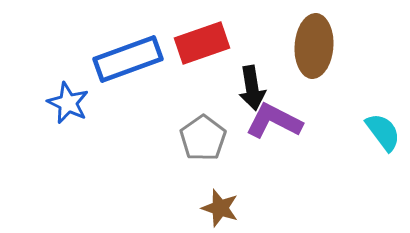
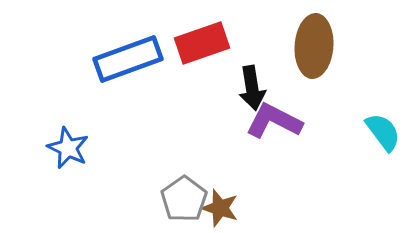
blue star: moved 45 px down
gray pentagon: moved 19 px left, 61 px down
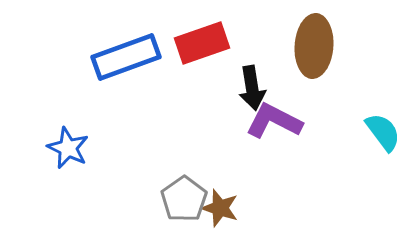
blue rectangle: moved 2 px left, 2 px up
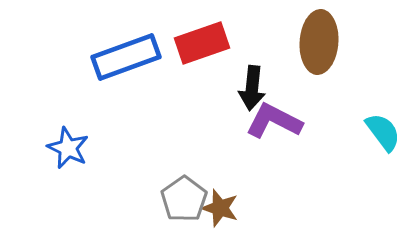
brown ellipse: moved 5 px right, 4 px up
black arrow: rotated 15 degrees clockwise
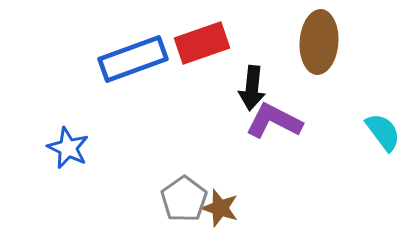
blue rectangle: moved 7 px right, 2 px down
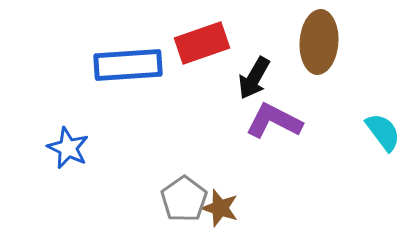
blue rectangle: moved 5 px left, 6 px down; rotated 16 degrees clockwise
black arrow: moved 2 px right, 10 px up; rotated 24 degrees clockwise
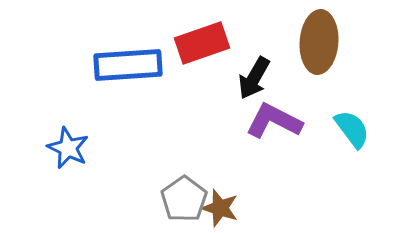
cyan semicircle: moved 31 px left, 3 px up
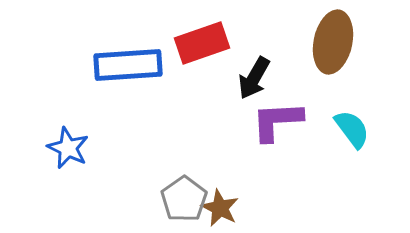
brown ellipse: moved 14 px right; rotated 8 degrees clockwise
purple L-shape: moved 3 px right; rotated 30 degrees counterclockwise
brown star: rotated 9 degrees clockwise
